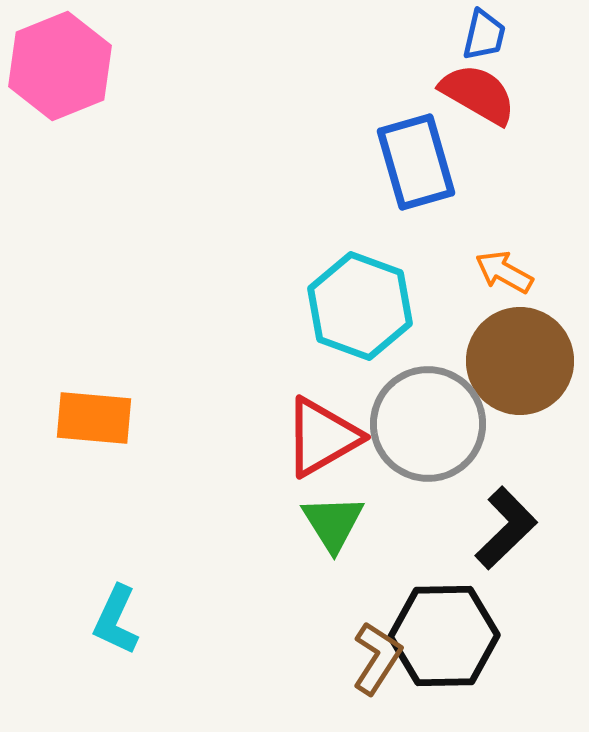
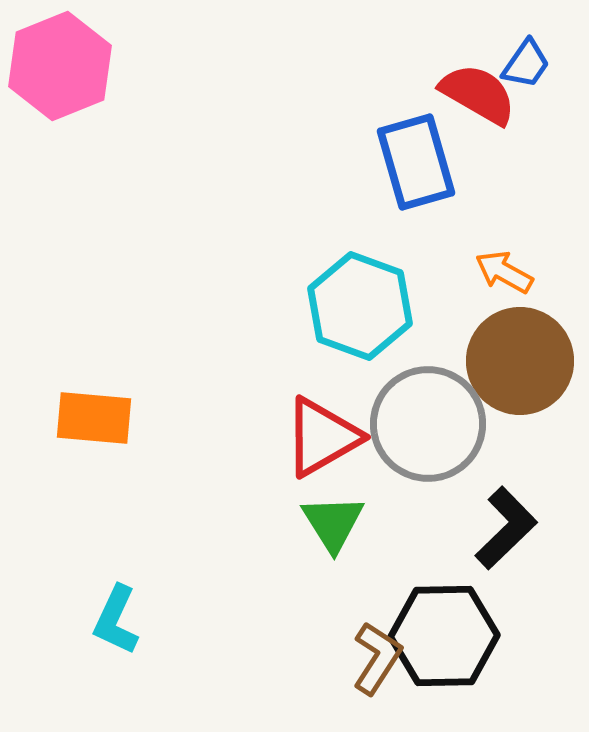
blue trapezoid: moved 42 px right, 29 px down; rotated 22 degrees clockwise
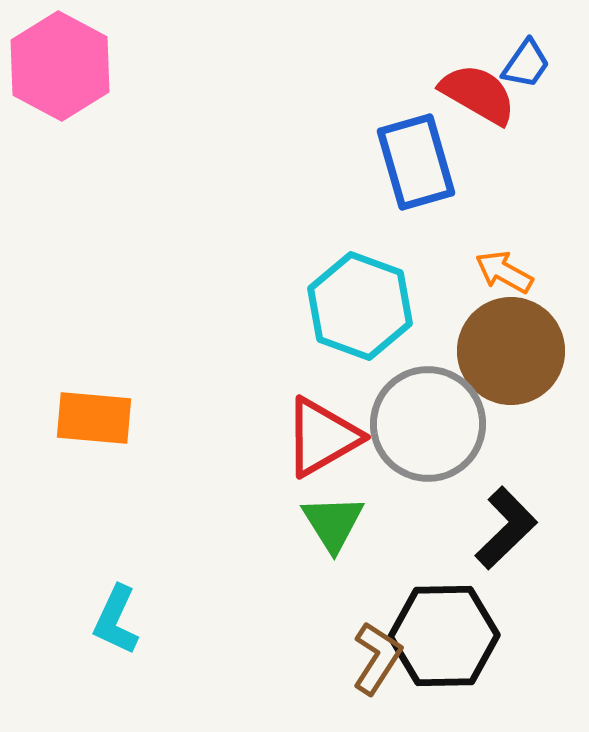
pink hexagon: rotated 10 degrees counterclockwise
brown circle: moved 9 px left, 10 px up
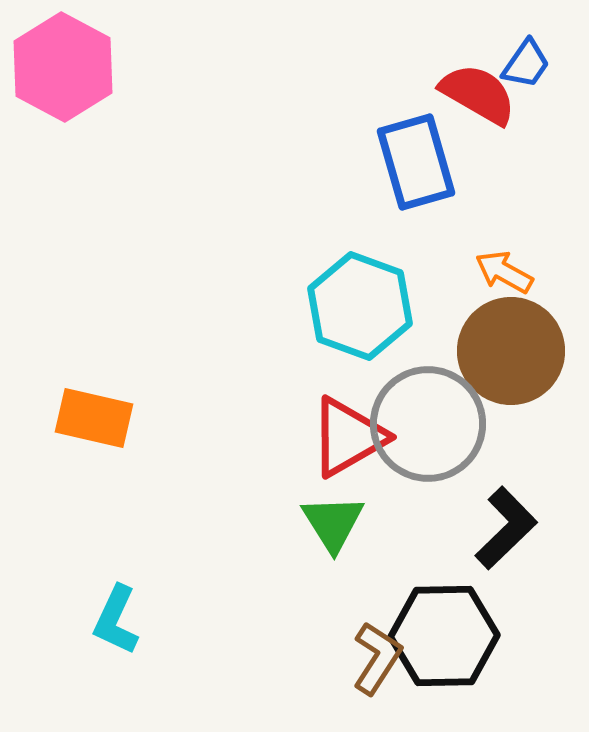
pink hexagon: moved 3 px right, 1 px down
orange rectangle: rotated 8 degrees clockwise
red triangle: moved 26 px right
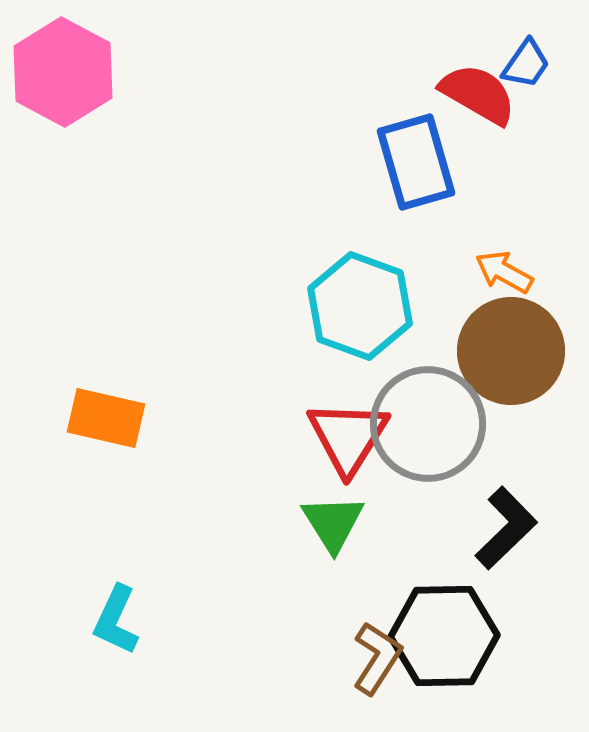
pink hexagon: moved 5 px down
orange rectangle: moved 12 px right
red triangle: rotated 28 degrees counterclockwise
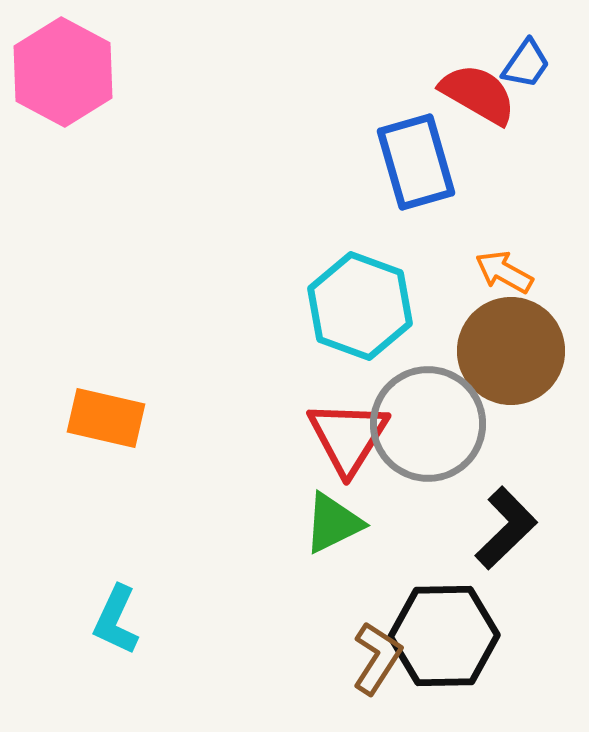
green triangle: rotated 36 degrees clockwise
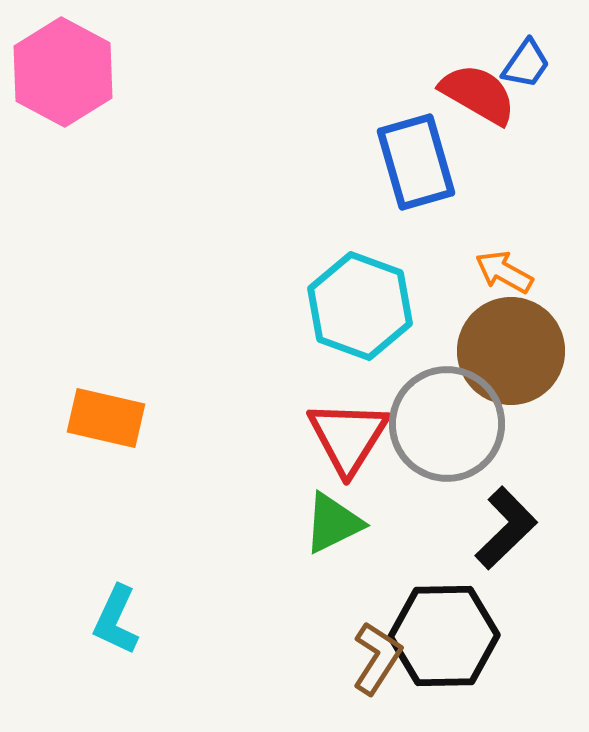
gray circle: moved 19 px right
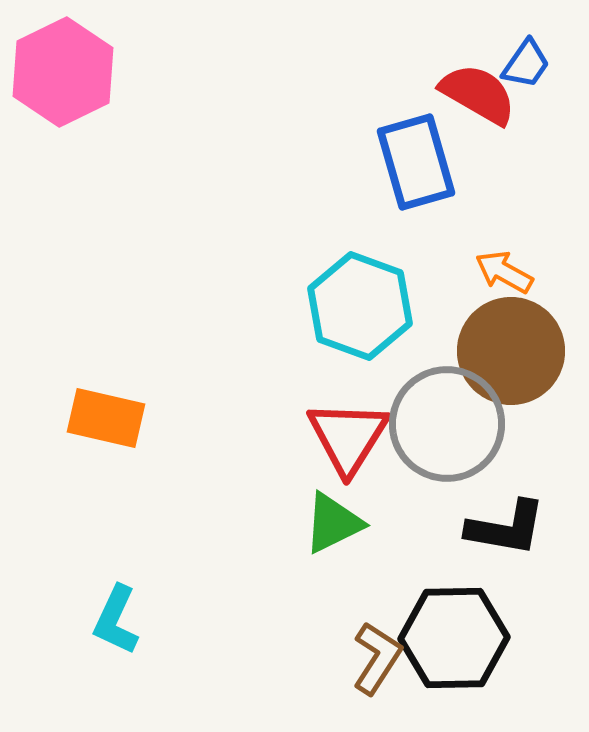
pink hexagon: rotated 6 degrees clockwise
black L-shape: rotated 54 degrees clockwise
black hexagon: moved 10 px right, 2 px down
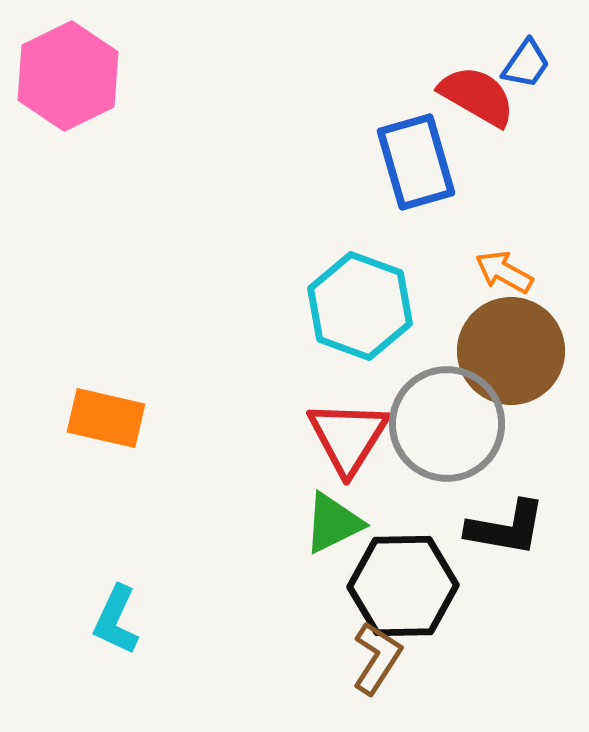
pink hexagon: moved 5 px right, 4 px down
red semicircle: moved 1 px left, 2 px down
black hexagon: moved 51 px left, 52 px up
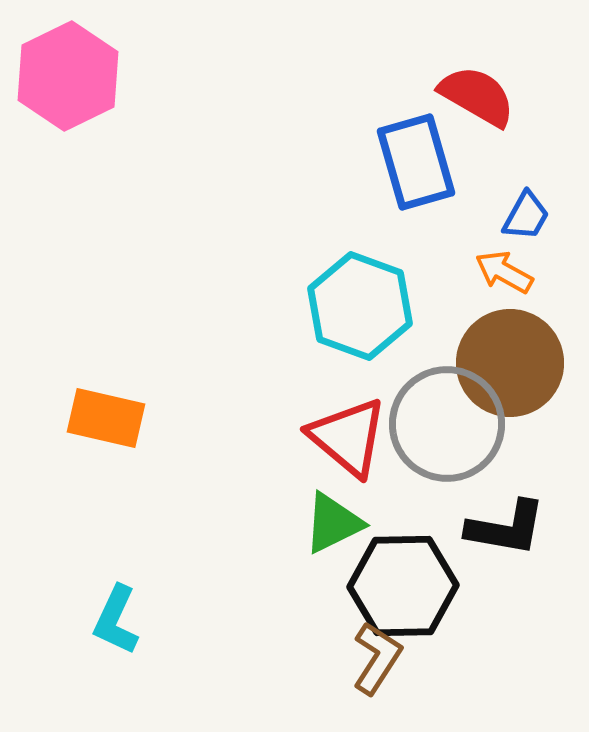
blue trapezoid: moved 152 px down; rotated 6 degrees counterclockwise
brown circle: moved 1 px left, 12 px down
red triangle: rotated 22 degrees counterclockwise
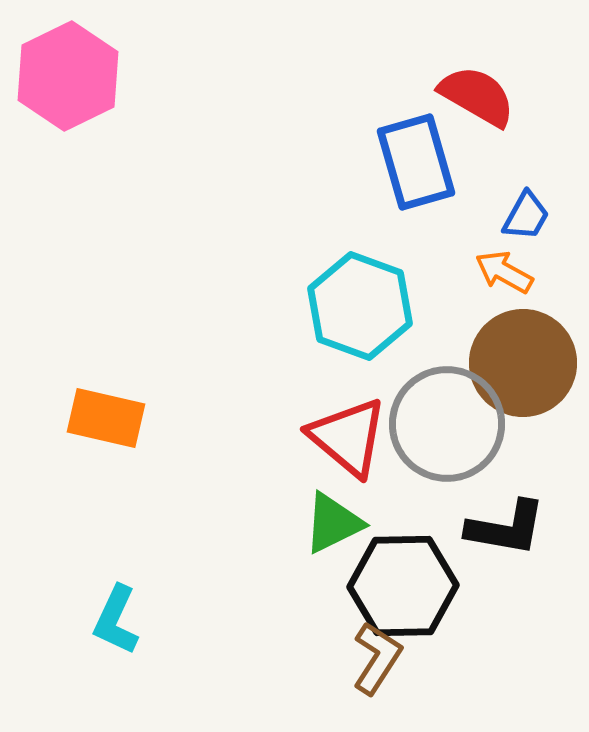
brown circle: moved 13 px right
